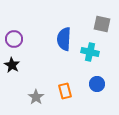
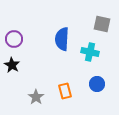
blue semicircle: moved 2 px left
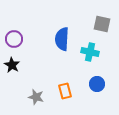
gray star: rotated 21 degrees counterclockwise
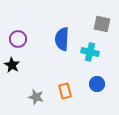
purple circle: moved 4 px right
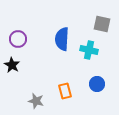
cyan cross: moved 1 px left, 2 px up
gray star: moved 4 px down
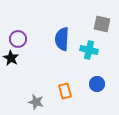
black star: moved 1 px left, 7 px up
gray star: moved 1 px down
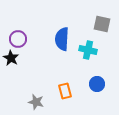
cyan cross: moved 1 px left
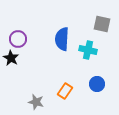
orange rectangle: rotated 49 degrees clockwise
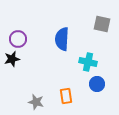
cyan cross: moved 12 px down
black star: moved 1 px right, 1 px down; rotated 28 degrees clockwise
orange rectangle: moved 1 px right, 5 px down; rotated 42 degrees counterclockwise
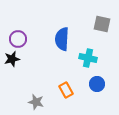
cyan cross: moved 4 px up
orange rectangle: moved 6 px up; rotated 21 degrees counterclockwise
